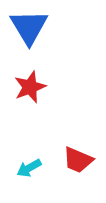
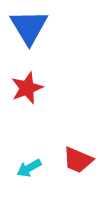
red star: moved 3 px left, 1 px down
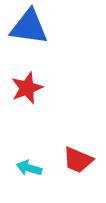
blue triangle: rotated 51 degrees counterclockwise
cyan arrow: rotated 45 degrees clockwise
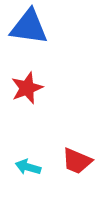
red trapezoid: moved 1 px left, 1 px down
cyan arrow: moved 1 px left, 1 px up
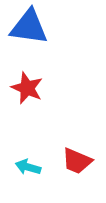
red star: rotated 28 degrees counterclockwise
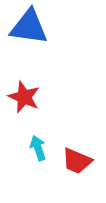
red star: moved 3 px left, 9 px down
cyan arrow: moved 10 px right, 19 px up; rotated 55 degrees clockwise
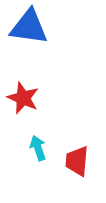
red star: moved 1 px left, 1 px down
red trapezoid: rotated 72 degrees clockwise
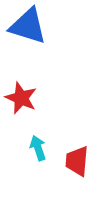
blue triangle: moved 1 px left, 1 px up; rotated 9 degrees clockwise
red star: moved 2 px left
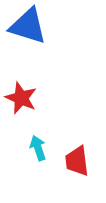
red trapezoid: rotated 12 degrees counterclockwise
